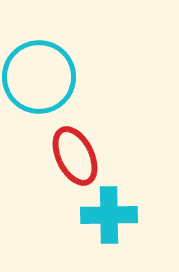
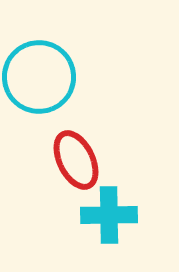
red ellipse: moved 1 px right, 4 px down
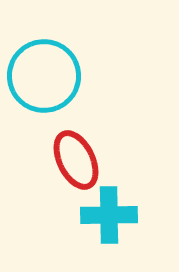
cyan circle: moved 5 px right, 1 px up
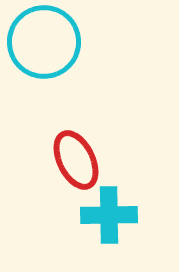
cyan circle: moved 34 px up
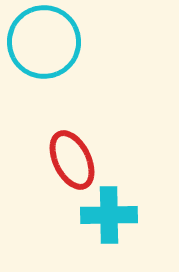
red ellipse: moved 4 px left
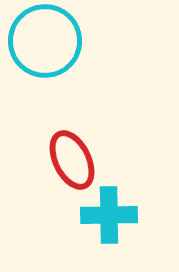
cyan circle: moved 1 px right, 1 px up
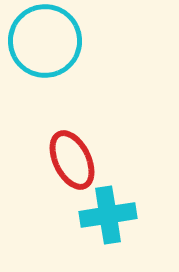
cyan cross: moved 1 px left; rotated 8 degrees counterclockwise
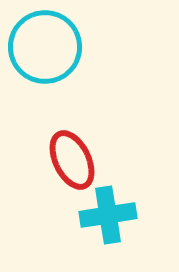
cyan circle: moved 6 px down
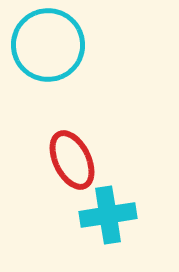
cyan circle: moved 3 px right, 2 px up
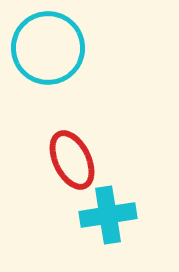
cyan circle: moved 3 px down
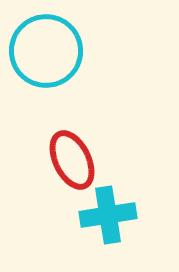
cyan circle: moved 2 px left, 3 px down
